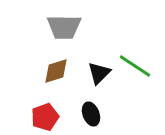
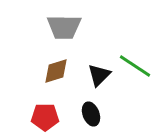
black triangle: moved 2 px down
red pentagon: rotated 20 degrees clockwise
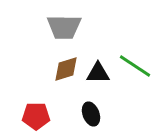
brown diamond: moved 10 px right, 2 px up
black triangle: moved 1 px left, 2 px up; rotated 45 degrees clockwise
red pentagon: moved 9 px left, 1 px up
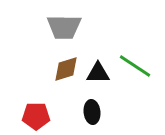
black ellipse: moved 1 px right, 2 px up; rotated 15 degrees clockwise
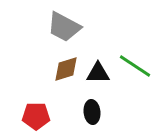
gray trapezoid: rotated 27 degrees clockwise
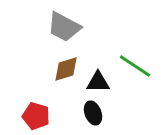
black triangle: moved 9 px down
black ellipse: moved 1 px right, 1 px down; rotated 15 degrees counterclockwise
red pentagon: rotated 16 degrees clockwise
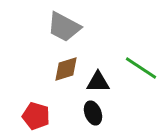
green line: moved 6 px right, 2 px down
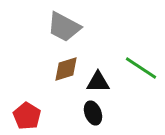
red pentagon: moved 9 px left; rotated 16 degrees clockwise
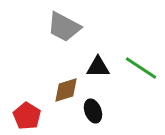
brown diamond: moved 21 px down
black triangle: moved 15 px up
black ellipse: moved 2 px up
